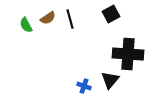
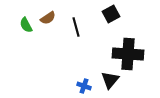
black line: moved 6 px right, 8 px down
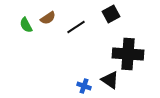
black line: rotated 72 degrees clockwise
black triangle: rotated 36 degrees counterclockwise
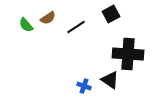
green semicircle: rotated 14 degrees counterclockwise
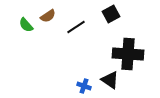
brown semicircle: moved 2 px up
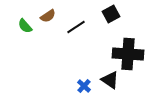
green semicircle: moved 1 px left, 1 px down
blue cross: rotated 24 degrees clockwise
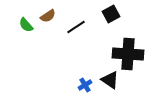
green semicircle: moved 1 px right, 1 px up
blue cross: moved 1 px right, 1 px up; rotated 16 degrees clockwise
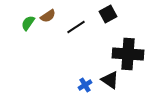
black square: moved 3 px left
green semicircle: moved 2 px right, 2 px up; rotated 77 degrees clockwise
